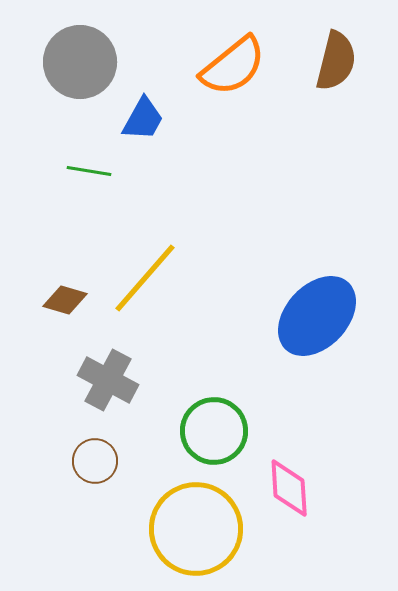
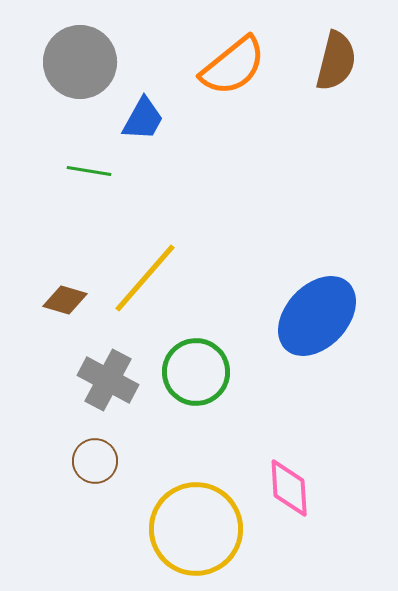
green circle: moved 18 px left, 59 px up
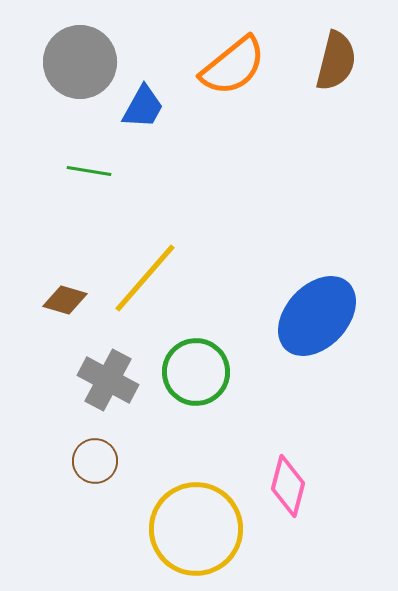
blue trapezoid: moved 12 px up
pink diamond: moved 1 px left, 2 px up; rotated 18 degrees clockwise
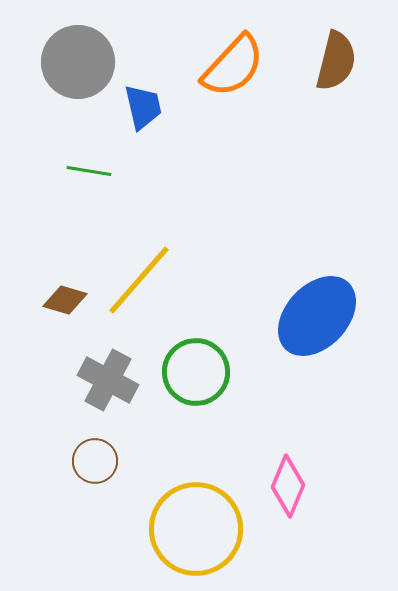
gray circle: moved 2 px left
orange semicircle: rotated 8 degrees counterclockwise
blue trapezoid: rotated 42 degrees counterclockwise
yellow line: moved 6 px left, 2 px down
pink diamond: rotated 8 degrees clockwise
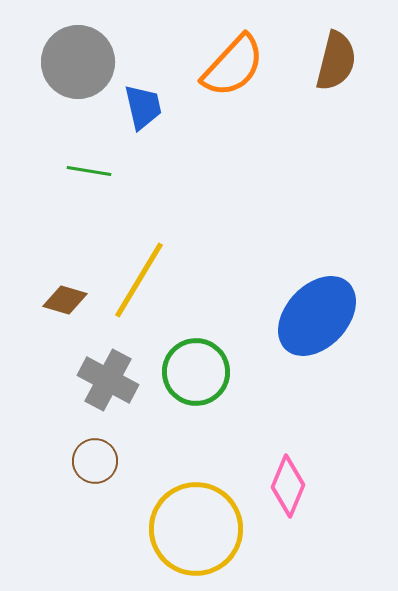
yellow line: rotated 10 degrees counterclockwise
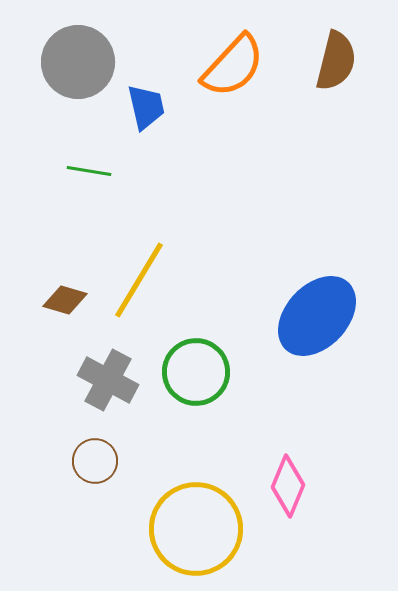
blue trapezoid: moved 3 px right
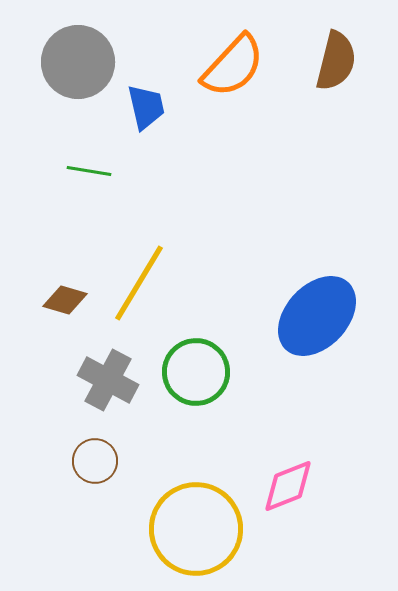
yellow line: moved 3 px down
pink diamond: rotated 46 degrees clockwise
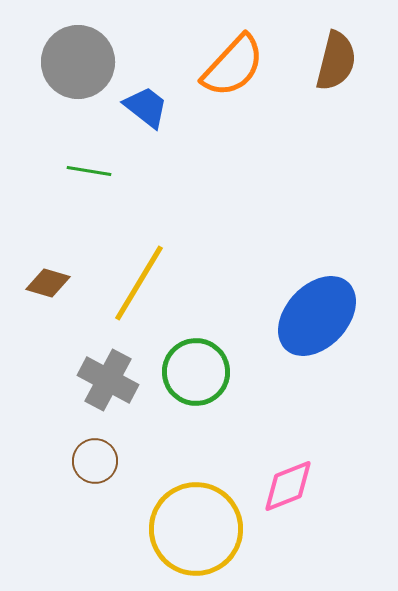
blue trapezoid: rotated 39 degrees counterclockwise
brown diamond: moved 17 px left, 17 px up
